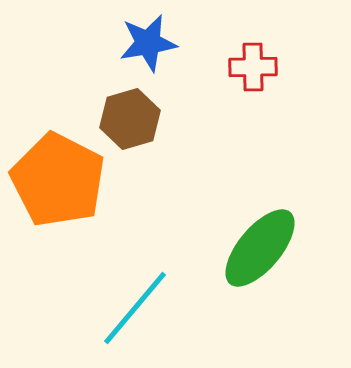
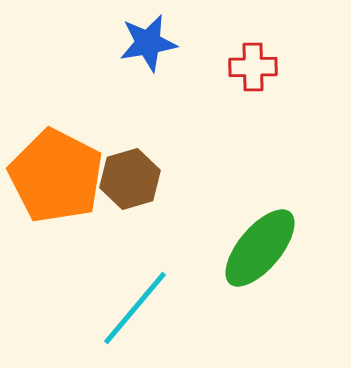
brown hexagon: moved 60 px down
orange pentagon: moved 2 px left, 4 px up
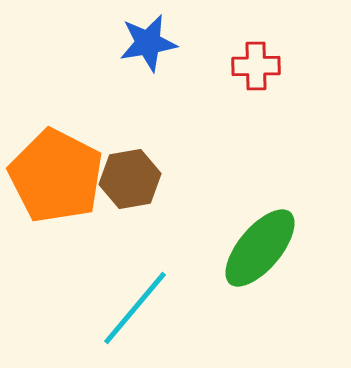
red cross: moved 3 px right, 1 px up
brown hexagon: rotated 6 degrees clockwise
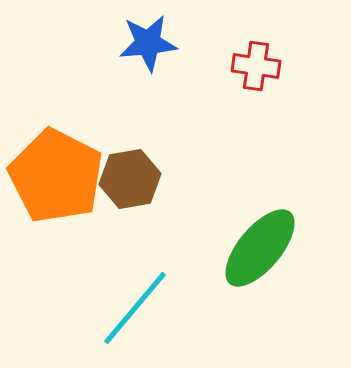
blue star: rotated 4 degrees clockwise
red cross: rotated 9 degrees clockwise
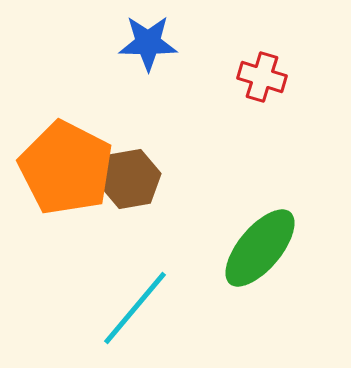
blue star: rotated 6 degrees clockwise
red cross: moved 6 px right, 11 px down; rotated 9 degrees clockwise
orange pentagon: moved 10 px right, 8 px up
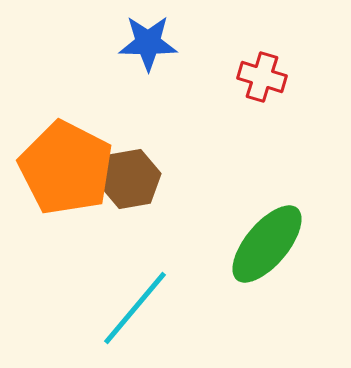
green ellipse: moved 7 px right, 4 px up
